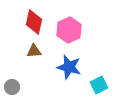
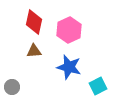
cyan square: moved 1 px left, 1 px down
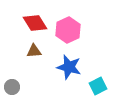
red diamond: moved 1 px right, 1 px down; rotated 45 degrees counterclockwise
pink hexagon: moved 1 px left
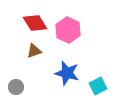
pink hexagon: rotated 10 degrees counterclockwise
brown triangle: rotated 14 degrees counterclockwise
blue star: moved 2 px left, 6 px down
gray circle: moved 4 px right
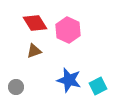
blue star: moved 2 px right, 7 px down
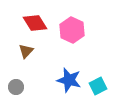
pink hexagon: moved 4 px right
brown triangle: moved 8 px left; rotated 28 degrees counterclockwise
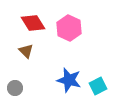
red diamond: moved 2 px left
pink hexagon: moved 3 px left, 2 px up
brown triangle: rotated 28 degrees counterclockwise
gray circle: moved 1 px left, 1 px down
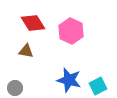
pink hexagon: moved 2 px right, 3 px down
brown triangle: rotated 35 degrees counterclockwise
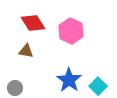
blue star: rotated 20 degrees clockwise
cyan square: rotated 18 degrees counterclockwise
